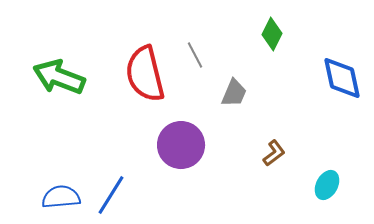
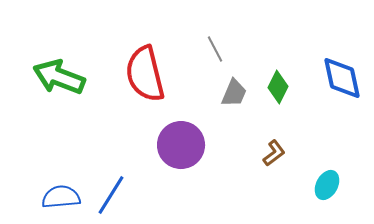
green diamond: moved 6 px right, 53 px down
gray line: moved 20 px right, 6 px up
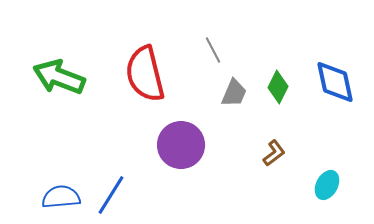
gray line: moved 2 px left, 1 px down
blue diamond: moved 7 px left, 4 px down
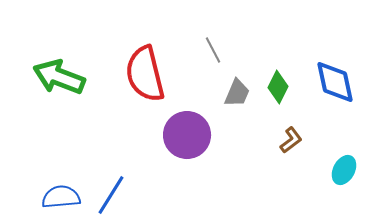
gray trapezoid: moved 3 px right
purple circle: moved 6 px right, 10 px up
brown L-shape: moved 17 px right, 13 px up
cyan ellipse: moved 17 px right, 15 px up
